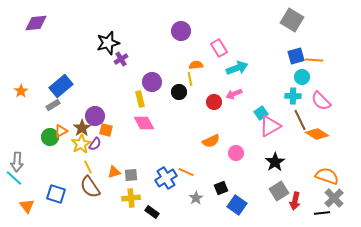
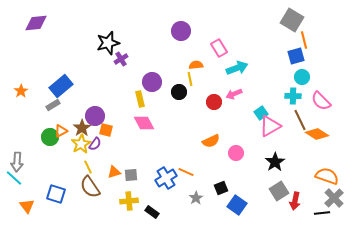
orange line at (314, 60): moved 10 px left, 20 px up; rotated 72 degrees clockwise
yellow cross at (131, 198): moved 2 px left, 3 px down
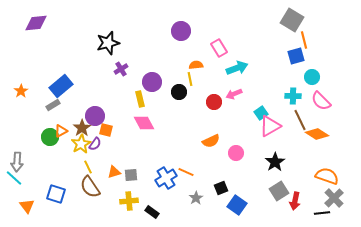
purple cross at (121, 59): moved 10 px down
cyan circle at (302, 77): moved 10 px right
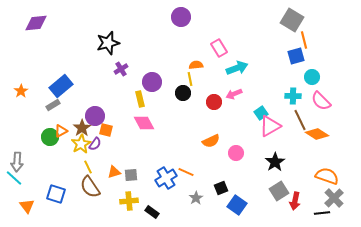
purple circle at (181, 31): moved 14 px up
black circle at (179, 92): moved 4 px right, 1 px down
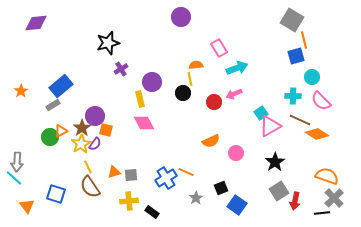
brown line at (300, 120): rotated 40 degrees counterclockwise
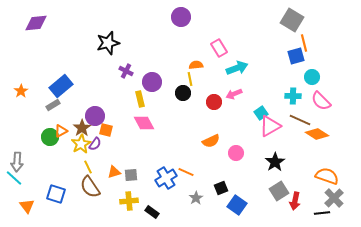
orange line at (304, 40): moved 3 px down
purple cross at (121, 69): moved 5 px right, 2 px down; rotated 32 degrees counterclockwise
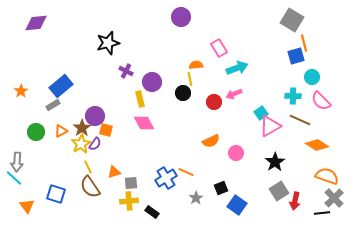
orange diamond at (317, 134): moved 11 px down
green circle at (50, 137): moved 14 px left, 5 px up
gray square at (131, 175): moved 8 px down
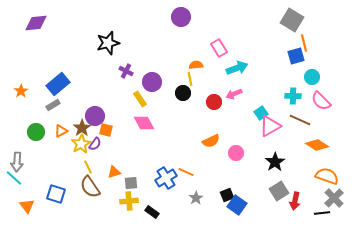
blue rectangle at (61, 86): moved 3 px left, 2 px up
yellow rectangle at (140, 99): rotated 21 degrees counterclockwise
black square at (221, 188): moved 6 px right, 7 px down
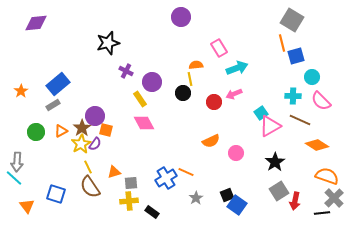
orange line at (304, 43): moved 22 px left
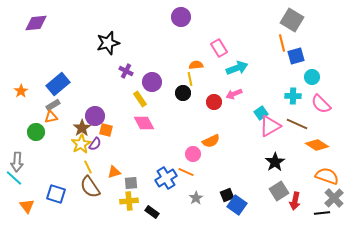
pink semicircle at (321, 101): moved 3 px down
brown line at (300, 120): moved 3 px left, 4 px down
orange triangle at (61, 131): moved 10 px left, 14 px up; rotated 16 degrees clockwise
pink circle at (236, 153): moved 43 px left, 1 px down
